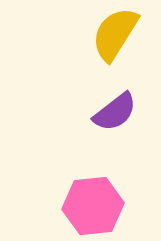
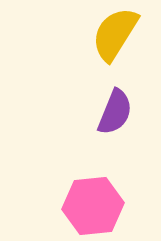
purple semicircle: rotated 30 degrees counterclockwise
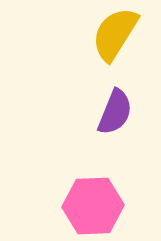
pink hexagon: rotated 4 degrees clockwise
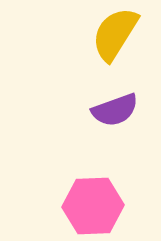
purple semicircle: moved 2 px up; rotated 48 degrees clockwise
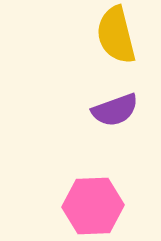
yellow semicircle: moved 1 px right, 1 px down; rotated 46 degrees counterclockwise
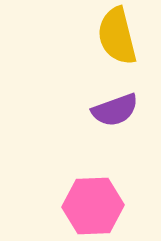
yellow semicircle: moved 1 px right, 1 px down
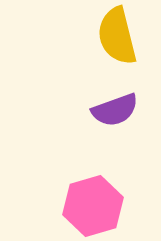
pink hexagon: rotated 14 degrees counterclockwise
